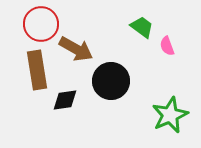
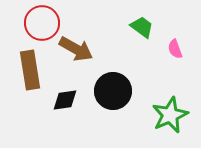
red circle: moved 1 px right, 1 px up
pink semicircle: moved 8 px right, 3 px down
brown rectangle: moved 7 px left
black circle: moved 2 px right, 10 px down
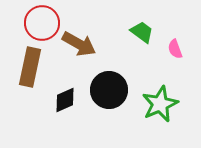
green trapezoid: moved 5 px down
brown arrow: moved 3 px right, 5 px up
brown rectangle: moved 3 px up; rotated 21 degrees clockwise
black circle: moved 4 px left, 1 px up
black diamond: rotated 16 degrees counterclockwise
green star: moved 10 px left, 11 px up
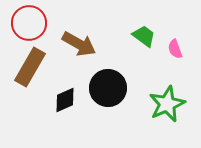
red circle: moved 13 px left
green trapezoid: moved 2 px right, 4 px down
brown rectangle: rotated 18 degrees clockwise
black circle: moved 1 px left, 2 px up
green star: moved 7 px right
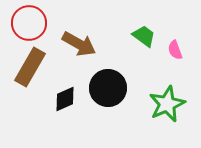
pink semicircle: moved 1 px down
black diamond: moved 1 px up
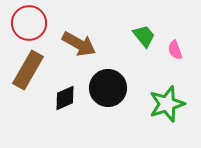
green trapezoid: rotated 15 degrees clockwise
brown rectangle: moved 2 px left, 3 px down
black diamond: moved 1 px up
green star: rotated 6 degrees clockwise
